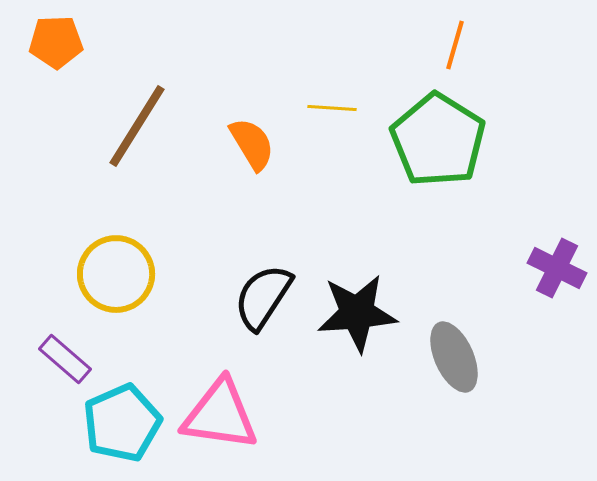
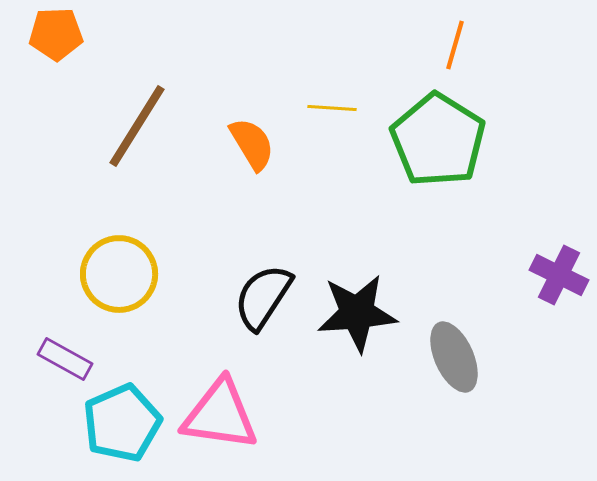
orange pentagon: moved 8 px up
purple cross: moved 2 px right, 7 px down
yellow circle: moved 3 px right
purple rectangle: rotated 12 degrees counterclockwise
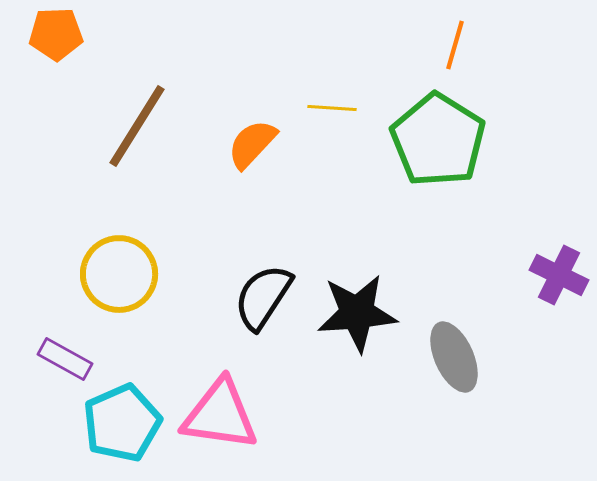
orange semicircle: rotated 106 degrees counterclockwise
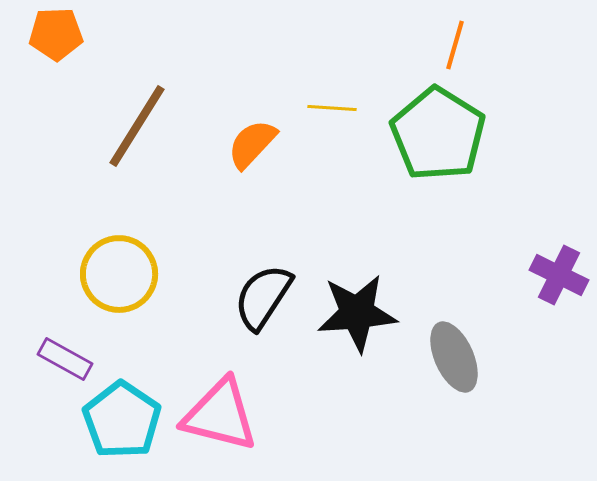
green pentagon: moved 6 px up
pink triangle: rotated 6 degrees clockwise
cyan pentagon: moved 3 px up; rotated 14 degrees counterclockwise
